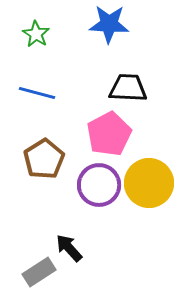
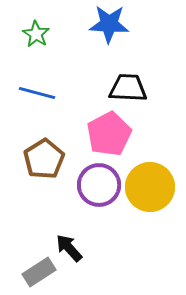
yellow circle: moved 1 px right, 4 px down
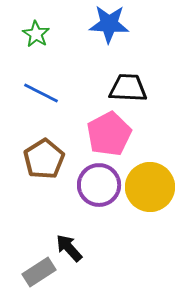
blue line: moved 4 px right; rotated 12 degrees clockwise
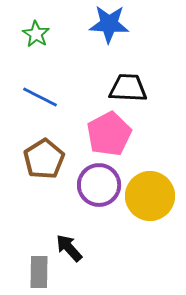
blue line: moved 1 px left, 4 px down
yellow circle: moved 9 px down
gray rectangle: rotated 56 degrees counterclockwise
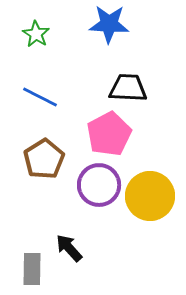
gray rectangle: moved 7 px left, 3 px up
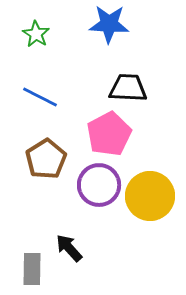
brown pentagon: moved 2 px right
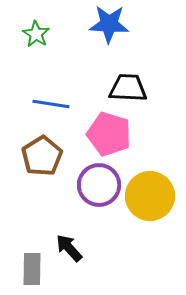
blue line: moved 11 px right, 7 px down; rotated 18 degrees counterclockwise
pink pentagon: rotated 27 degrees counterclockwise
brown pentagon: moved 4 px left, 3 px up
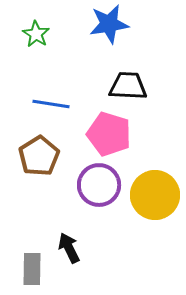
blue star: rotated 12 degrees counterclockwise
black trapezoid: moved 2 px up
brown pentagon: moved 3 px left
yellow circle: moved 5 px right, 1 px up
black arrow: rotated 16 degrees clockwise
